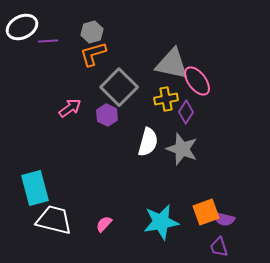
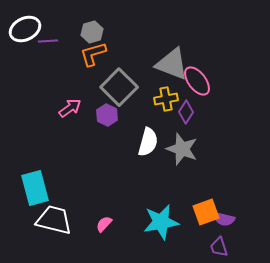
white ellipse: moved 3 px right, 2 px down
gray triangle: rotated 9 degrees clockwise
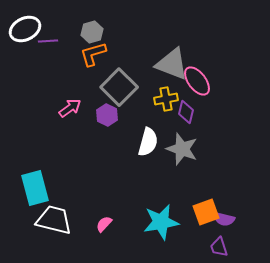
purple diamond: rotated 20 degrees counterclockwise
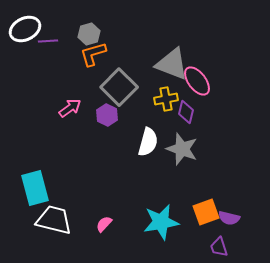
gray hexagon: moved 3 px left, 2 px down
purple semicircle: moved 5 px right, 1 px up
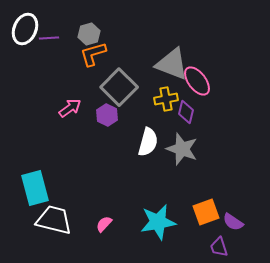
white ellipse: rotated 40 degrees counterclockwise
purple line: moved 1 px right, 3 px up
purple semicircle: moved 4 px right, 4 px down; rotated 20 degrees clockwise
cyan star: moved 3 px left
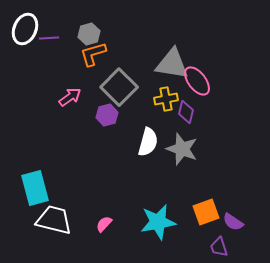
gray triangle: rotated 12 degrees counterclockwise
pink arrow: moved 11 px up
purple hexagon: rotated 20 degrees clockwise
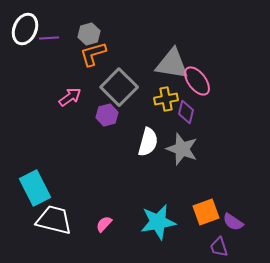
cyan rectangle: rotated 12 degrees counterclockwise
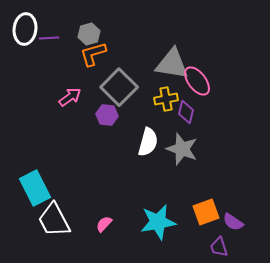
white ellipse: rotated 16 degrees counterclockwise
purple hexagon: rotated 20 degrees clockwise
white trapezoid: rotated 132 degrees counterclockwise
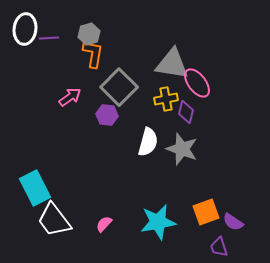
orange L-shape: rotated 116 degrees clockwise
pink ellipse: moved 2 px down
white trapezoid: rotated 9 degrees counterclockwise
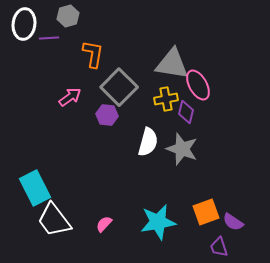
white ellipse: moved 1 px left, 5 px up
gray hexagon: moved 21 px left, 18 px up
pink ellipse: moved 1 px right, 2 px down; rotated 8 degrees clockwise
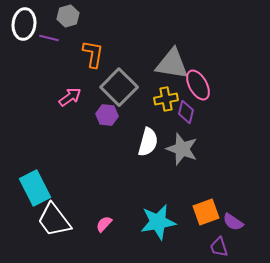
purple line: rotated 18 degrees clockwise
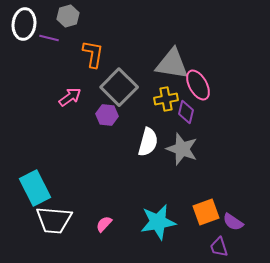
white trapezoid: rotated 48 degrees counterclockwise
